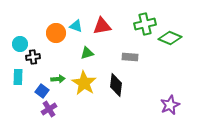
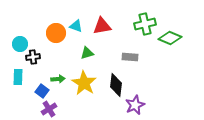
purple star: moved 35 px left
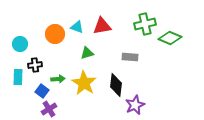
cyan triangle: moved 1 px right, 1 px down
orange circle: moved 1 px left, 1 px down
black cross: moved 2 px right, 8 px down
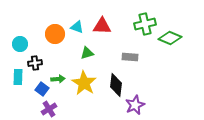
red triangle: rotated 12 degrees clockwise
black cross: moved 2 px up
blue square: moved 2 px up
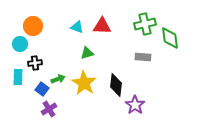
orange circle: moved 22 px left, 8 px up
green diamond: rotated 60 degrees clockwise
gray rectangle: moved 13 px right
green arrow: rotated 16 degrees counterclockwise
purple star: rotated 12 degrees counterclockwise
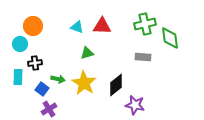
green arrow: rotated 32 degrees clockwise
black diamond: rotated 45 degrees clockwise
purple star: rotated 24 degrees counterclockwise
